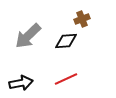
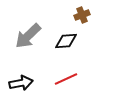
brown cross: moved 4 px up
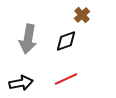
brown cross: rotated 21 degrees counterclockwise
gray arrow: moved 3 px down; rotated 36 degrees counterclockwise
black diamond: rotated 15 degrees counterclockwise
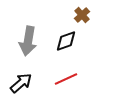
gray arrow: moved 2 px down
black arrow: rotated 30 degrees counterclockwise
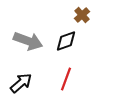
gray arrow: rotated 80 degrees counterclockwise
red line: rotated 45 degrees counterclockwise
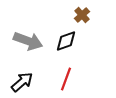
black arrow: moved 1 px right, 1 px up
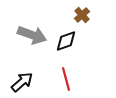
gray arrow: moved 4 px right, 6 px up
red line: rotated 35 degrees counterclockwise
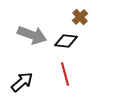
brown cross: moved 2 px left, 2 px down
black diamond: rotated 25 degrees clockwise
red line: moved 1 px left, 5 px up
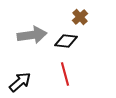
gray arrow: rotated 28 degrees counterclockwise
black arrow: moved 2 px left
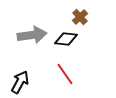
black diamond: moved 2 px up
red line: rotated 20 degrees counterclockwise
black arrow: rotated 20 degrees counterclockwise
